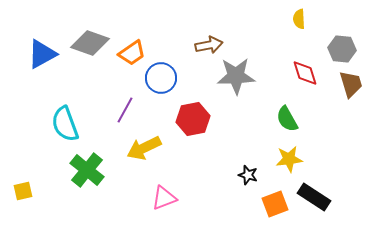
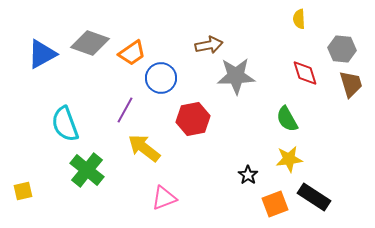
yellow arrow: rotated 64 degrees clockwise
black star: rotated 18 degrees clockwise
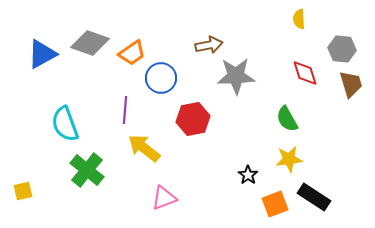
purple line: rotated 24 degrees counterclockwise
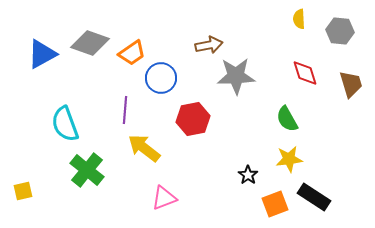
gray hexagon: moved 2 px left, 18 px up
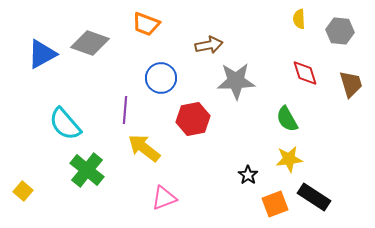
orange trapezoid: moved 14 px right, 29 px up; rotated 56 degrees clockwise
gray star: moved 5 px down
cyan semicircle: rotated 21 degrees counterclockwise
yellow square: rotated 36 degrees counterclockwise
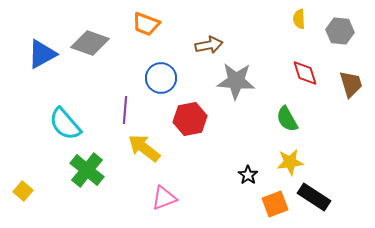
gray star: rotated 6 degrees clockwise
red hexagon: moved 3 px left
yellow star: moved 1 px right, 3 px down
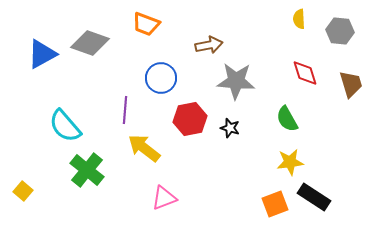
cyan semicircle: moved 2 px down
black star: moved 18 px left, 47 px up; rotated 18 degrees counterclockwise
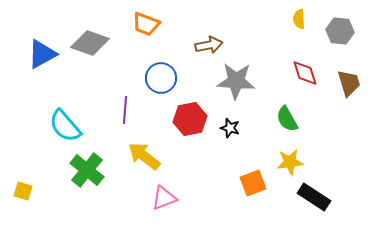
brown trapezoid: moved 2 px left, 1 px up
yellow arrow: moved 8 px down
yellow square: rotated 24 degrees counterclockwise
orange square: moved 22 px left, 21 px up
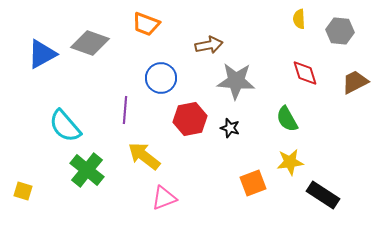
brown trapezoid: moved 6 px right, 1 px up; rotated 100 degrees counterclockwise
black rectangle: moved 9 px right, 2 px up
